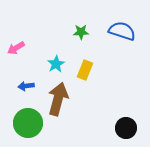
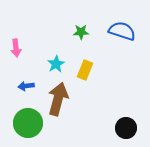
pink arrow: rotated 66 degrees counterclockwise
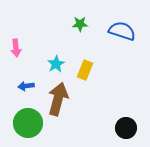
green star: moved 1 px left, 8 px up
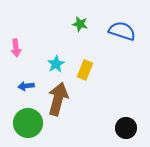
green star: rotated 14 degrees clockwise
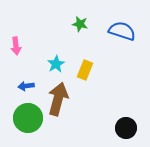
pink arrow: moved 2 px up
green circle: moved 5 px up
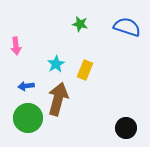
blue semicircle: moved 5 px right, 4 px up
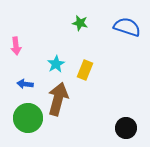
green star: moved 1 px up
blue arrow: moved 1 px left, 2 px up; rotated 14 degrees clockwise
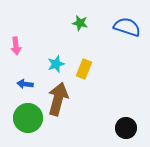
cyan star: rotated 12 degrees clockwise
yellow rectangle: moved 1 px left, 1 px up
